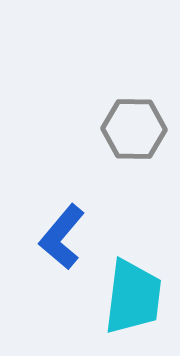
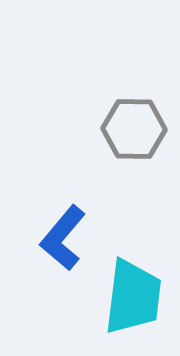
blue L-shape: moved 1 px right, 1 px down
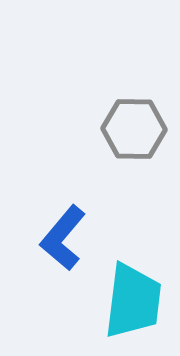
cyan trapezoid: moved 4 px down
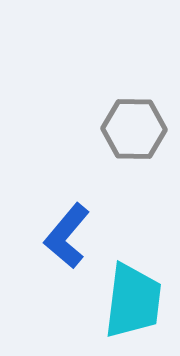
blue L-shape: moved 4 px right, 2 px up
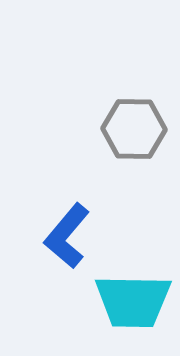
cyan trapezoid: rotated 84 degrees clockwise
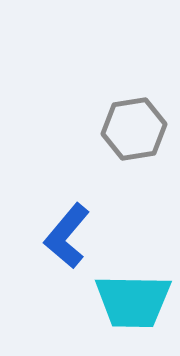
gray hexagon: rotated 10 degrees counterclockwise
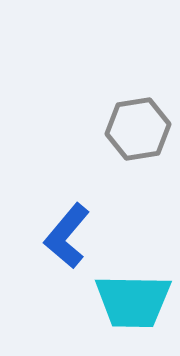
gray hexagon: moved 4 px right
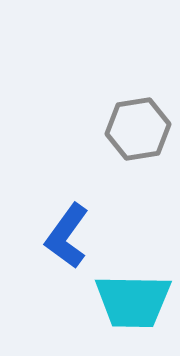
blue L-shape: rotated 4 degrees counterclockwise
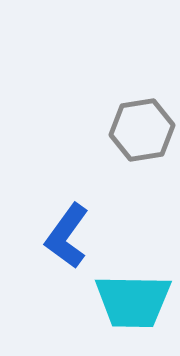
gray hexagon: moved 4 px right, 1 px down
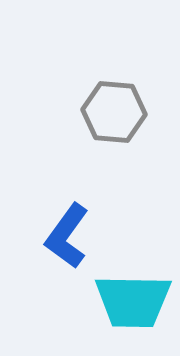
gray hexagon: moved 28 px left, 18 px up; rotated 14 degrees clockwise
